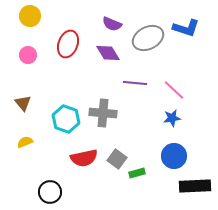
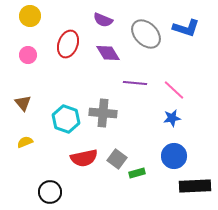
purple semicircle: moved 9 px left, 4 px up
gray ellipse: moved 2 px left, 4 px up; rotated 72 degrees clockwise
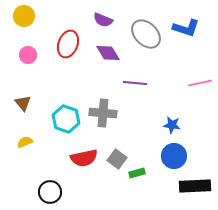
yellow circle: moved 6 px left
pink line: moved 26 px right, 7 px up; rotated 55 degrees counterclockwise
blue star: moved 7 px down; rotated 18 degrees clockwise
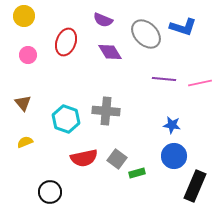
blue L-shape: moved 3 px left, 1 px up
red ellipse: moved 2 px left, 2 px up
purple diamond: moved 2 px right, 1 px up
purple line: moved 29 px right, 4 px up
gray cross: moved 3 px right, 2 px up
black rectangle: rotated 64 degrees counterclockwise
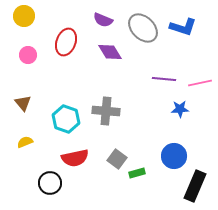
gray ellipse: moved 3 px left, 6 px up
blue star: moved 8 px right, 16 px up; rotated 12 degrees counterclockwise
red semicircle: moved 9 px left
black circle: moved 9 px up
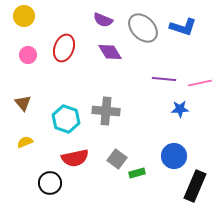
red ellipse: moved 2 px left, 6 px down
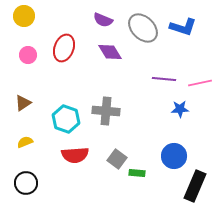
brown triangle: rotated 36 degrees clockwise
red semicircle: moved 3 px up; rotated 8 degrees clockwise
green rectangle: rotated 21 degrees clockwise
black circle: moved 24 px left
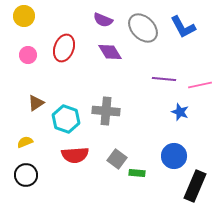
blue L-shape: rotated 44 degrees clockwise
pink line: moved 2 px down
brown triangle: moved 13 px right
blue star: moved 3 px down; rotated 24 degrees clockwise
black circle: moved 8 px up
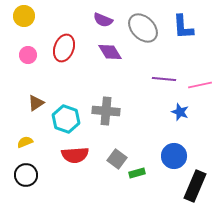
blue L-shape: rotated 24 degrees clockwise
green rectangle: rotated 21 degrees counterclockwise
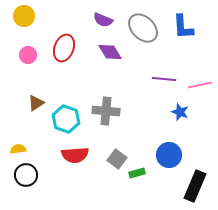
yellow semicircle: moved 7 px left, 7 px down; rotated 14 degrees clockwise
blue circle: moved 5 px left, 1 px up
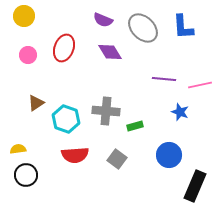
green rectangle: moved 2 px left, 47 px up
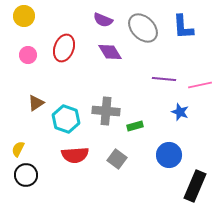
yellow semicircle: rotated 56 degrees counterclockwise
